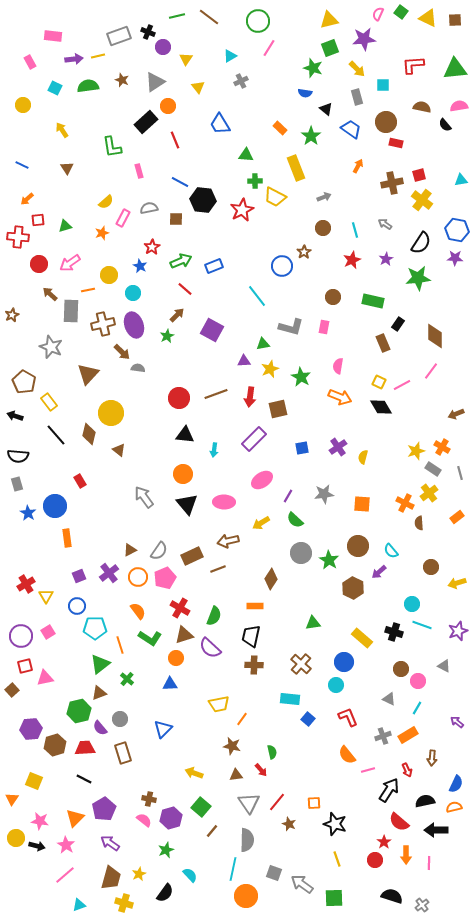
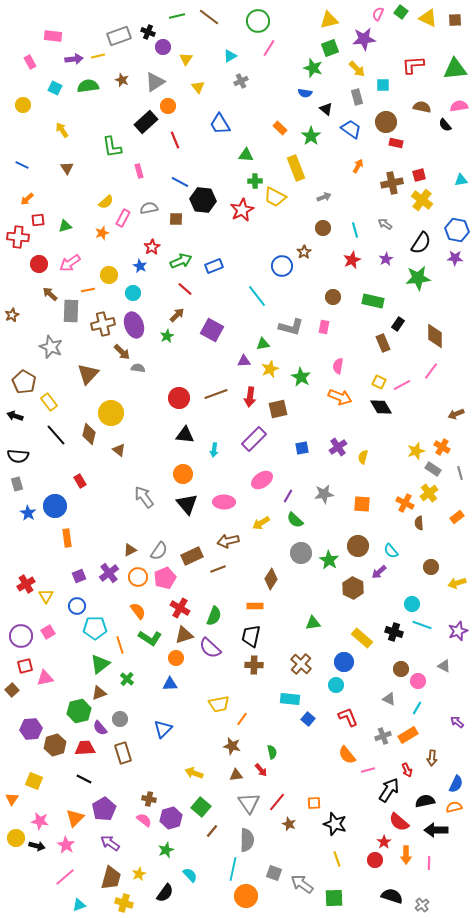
pink line at (65, 875): moved 2 px down
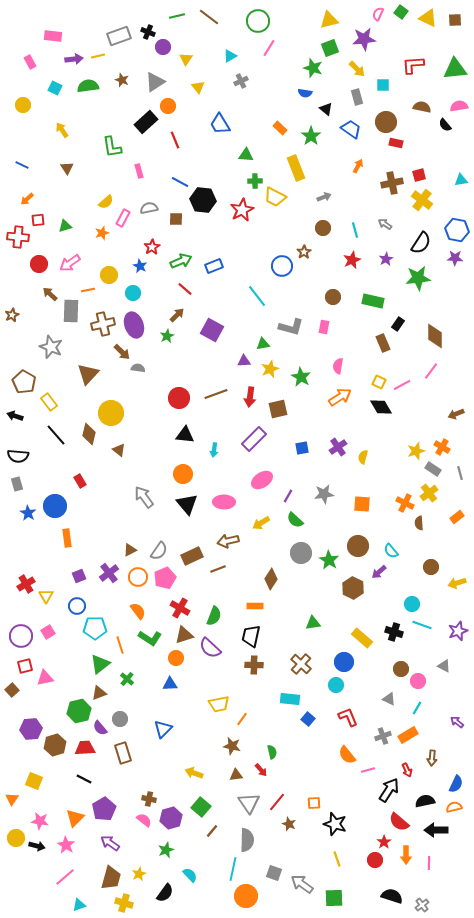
orange arrow at (340, 397): rotated 55 degrees counterclockwise
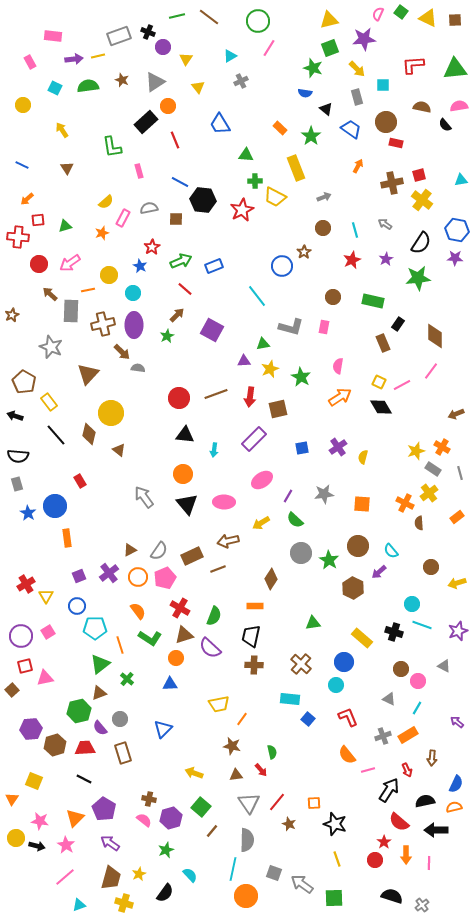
purple ellipse at (134, 325): rotated 20 degrees clockwise
purple pentagon at (104, 809): rotated 10 degrees counterclockwise
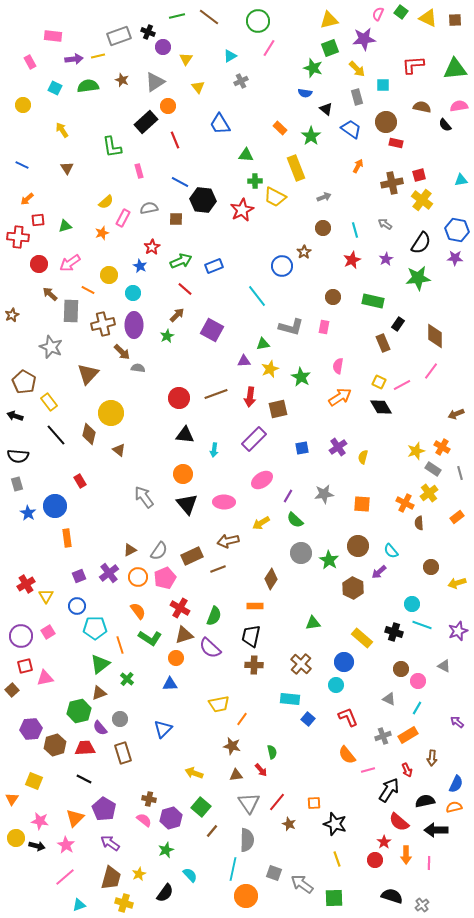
orange line at (88, 290): rotated 40 degrees clockwise
